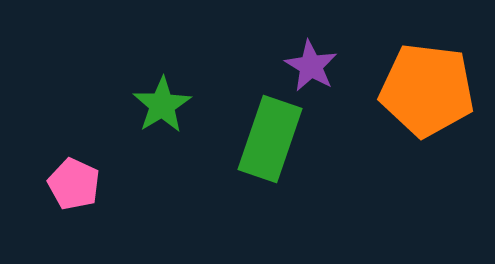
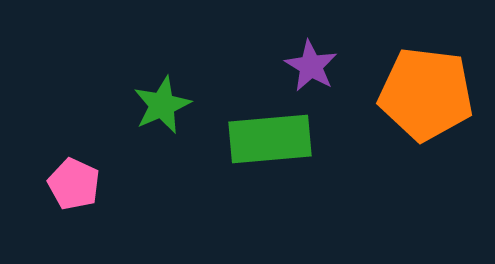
orange pentagon: moved 1 px left, 4 px down
green star: rotated 8 degrees clockwise
green rectangle: rotated 66 degrees clockwise
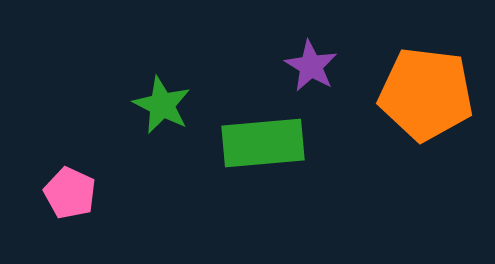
green star: rotated 22 degrees counterclockwise
green rectangle: moved 7 px left, 4 px down
pink pentagon: moved 4 px left, 9 px down
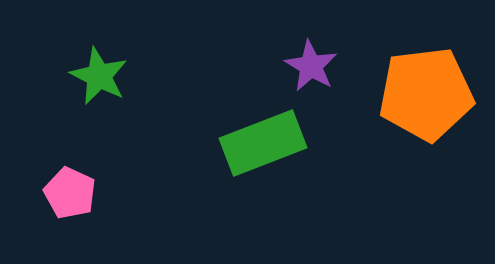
orange pentagon: rotated 14 degrees counterclockwise
green star: moved 63 px left, 29 px up
green rectangle: rotated 16 degrees counterclockwise
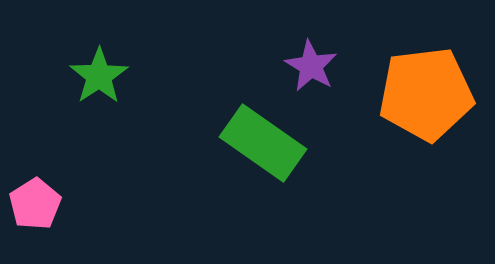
green star: rotated 12 degrees clockwise
green rectangle: rotated 56 degrees clockwise
pink pentagon: moved 35 px left, 11 px down; rotated 15 degrees clockwise
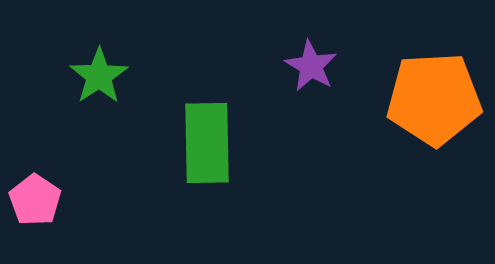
orange pentagon: moved 8 px right, 5 px down; rotated 4 degrees clockwise
green rectangle: moved 56 px left; rotated 54 degrees clockwise
pink pentagon: moved 4 px up; rotated 6 degrees counterclockwise
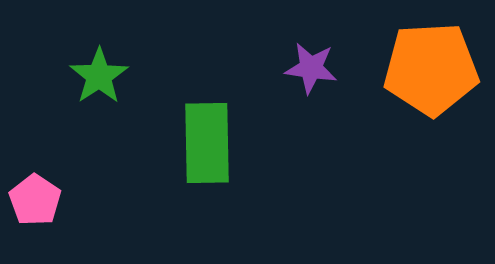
purple star: moved 2 px down; rotated 22 degrees counterclockwise
orange pentagon: moved 3 px left, 30 px up
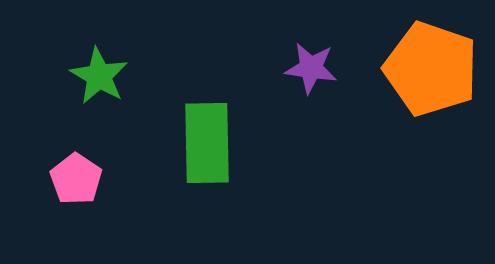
orange pentagon: rotated 22 degrees clockwise
green star: rotated 8 degrees counterclockwise
pink pentagon: moved 41 px right, 21 px up
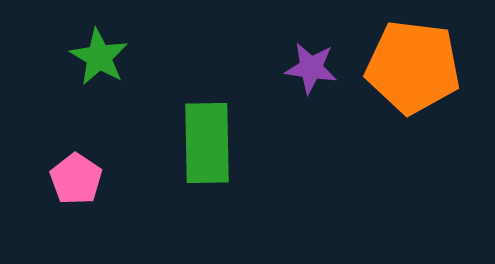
orange pentagon: moved 18 px left, 2 px up; rotated 12 degrees counterclockwise
green star: moved 19 px up
